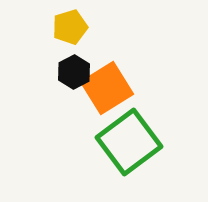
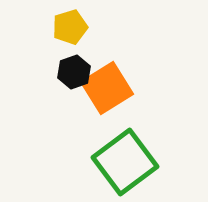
black hexagon: rotated 8 degrees clockwise
green square: moved 4 px left, 20 px down
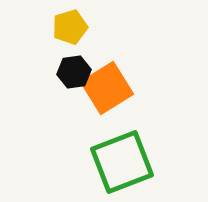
black hexagon: rotated 12 degrees clockwise
green square: moved 3 px left; rotated 16 degrees clockwise
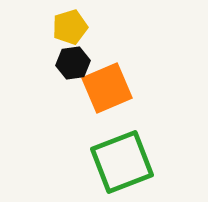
black hexagon: moved 1 px left, 9 px up
orange square: rotated 9 degrees clockwise
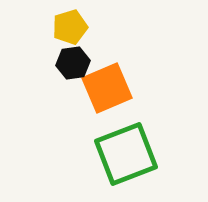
green square: moved 4 px right, 8 px up
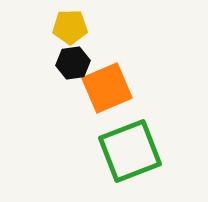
yellow pentagon: rotated 16 degrees clockwise
green square: moved 4 px right, 3 px up
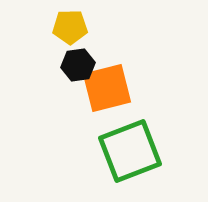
black hexagon: moved 5 px right, 2 px down
orange square: rotated 9 degrees clockwise
